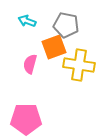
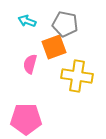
gray pentagon: moved 1 px left, 1 px up
yellow cross: moved 2 px left, 11 px down
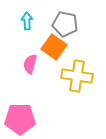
cyan arrow: rotated 66 degrees clockwise
orange square: rotated 35 degrees counterclockwise
pink pentagon: moved 6 px left
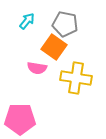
cyan arrow: rotated 42 degrees clockwise
pink semicircle: moved 7 px right, 4 px down; rotated 96 degrees counterclockwise
yellow cross: moved 1 px left, 2 px down
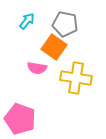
pink pentagon: rotated 20 degrees clockwise
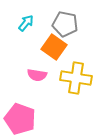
cyan arrow: moved 1 px left, 2 px down
pink semicircle: moved 7 px down
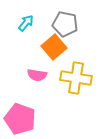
orange square: rotated 15 degrees clockwise
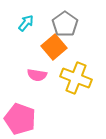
gray pentagon: rotated 25 degrees clockwise
yellow cross: rotated 12 degrees clockwise
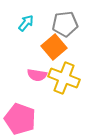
gray pentagon: rotated 30 degrees clockwise
yellow cross: moved 12 px left
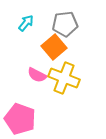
pink semicircle: rotated 18 degrees clockwise
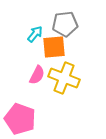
cyan arrow: moved 9 px right, 11 px down
orange square: rotated 35 degrees clockwise
pink semicircle: rotated 90 degrees counterclockwise
